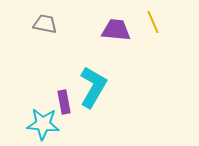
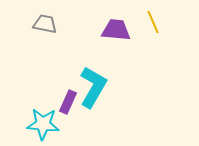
purple rectangle: moved 4 px right; rotated 35 degrees clockwise
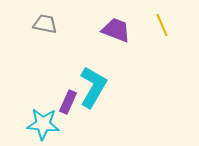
yellow line: moved 9 px right, 3 px down
purple trapezoid: rotated 16 degrees clockwise
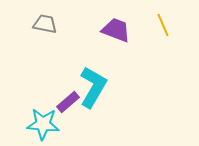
yellow line: moved 1 px right
purple rectangle: rotated 25 degrees clockwise
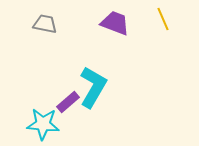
yellow line: moved 6 px up
purple trapezoid: moved 1 px left, 7 px up
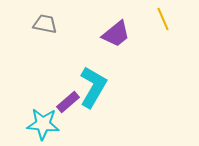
purple trapezoid: moved 1 px right, 11 px down; rotated 120 degrees clockwise
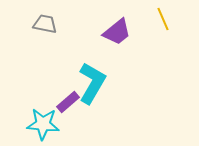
purple trapezoid: moved 1 px right, 2 px up
cyan L-shape: moved 1 px left, 4 px up
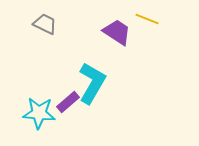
yellow line: moved 16 px left; rotated 45 degrees counterclockwise
gray trapezoid: rotated 15 degrees clockwise
purple trapezoid: rotated 108 degrees counterclockwise
cyan star: moved 4 px left, 11 px up
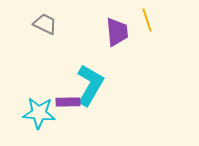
yellow line: moved 1 px down; rotated 50 degrees clockwise
purple trapezoid: rotated 52 degrees clockwise
cyan L-shape: moved 2 px left, 2 px down
purple rectangle: rotated 40 degrees clockwise
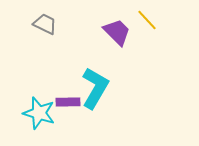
yellow line: rotated 25 degrees counterclockwise
purple trapezoid: rotated 40 degrees counterclockwise
cyan L-shape: moved 5 px right, 3 px down
cyan star: rotated 12 degrees clockwise
